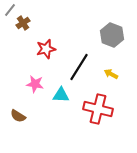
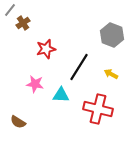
brown semicircle: moved 6 px down
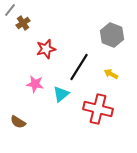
cyan triangle: moved 1 px up; rotated 42 degrees counterclockwise
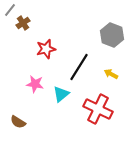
red cross: rotated 12 degrees clockwise
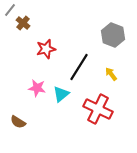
brown cross: rotated 16 degrees counterclockwise
gray hexagon: moved 1 px right
yellow arrow: rotated 24 degrees clockwise
pink star: moved 2 px right, 4 px down
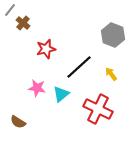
black line: rotated 16 degrees clockwise
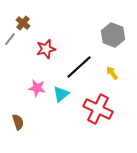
gray line: moved 29 px down
yellow arrow: moved 1 px right, 1 px up
brown semicircle: rotated 140 degrees counterclockwise
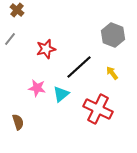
brown cross: moved 6 px left, 13 px up
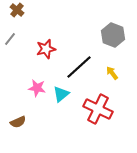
brown semicircle: rotated 84 degrees clockwise
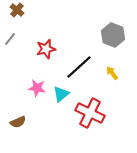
red cross: moved 8 px left, 4 px down
